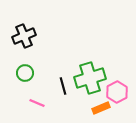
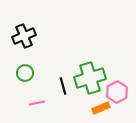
pink line: rotated 35 degrees counterclockwise
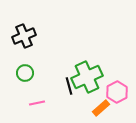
green cross: moved 3 px left, 1 px up; rotated 8 degrees counterclockwise
black line: moved 6 px right
orange rectangle: rotated 18 degrees counterclockwise
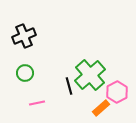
green cross: moved 3 px right, 2 px up; rotated 16 degrees counterclockwise
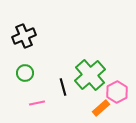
black line: moved 6 px left, 1 px down
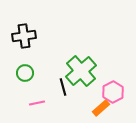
black cross: rotated 15 degrees clockwise
green cross: moved 9 px left, 4 px up
pink hexagon: moved 4 px left
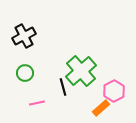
black cross: rotated 20 degrees counterclockwise
pink hexagon: moved 1 px right, 1 px up
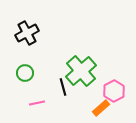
black cross: moved 3 px right, 3 px up
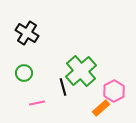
black cross: rotated 30 degrees counterclockwise
green circle: moved 1 px left
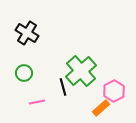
pink line: moved 1 px up
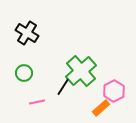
black line: rotated 48 degrees clockwise
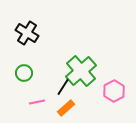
orange rectangle: moved 35 px left
